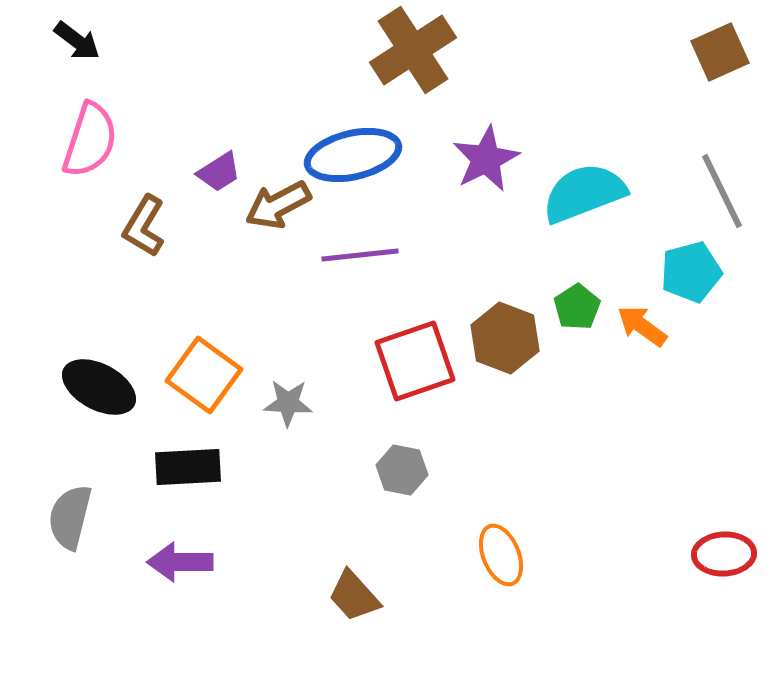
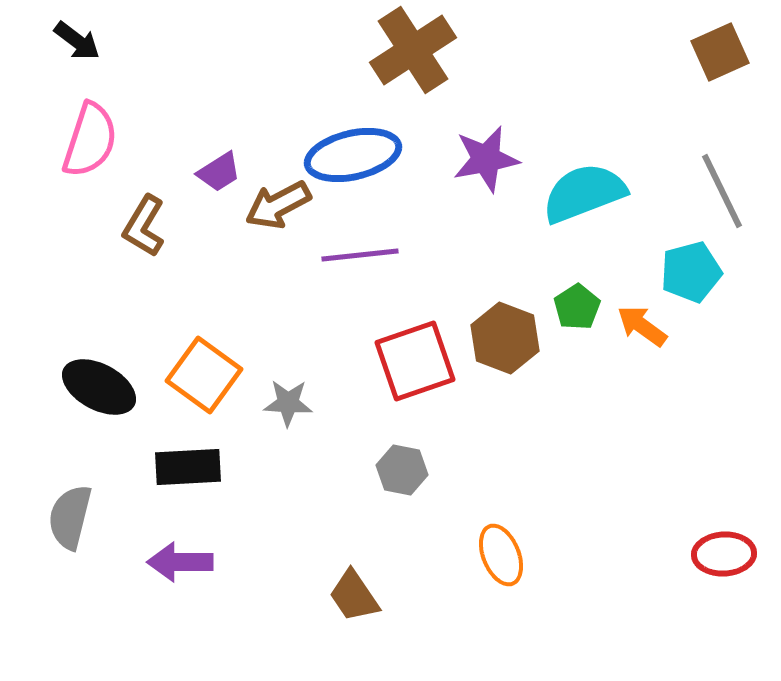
purple star: rotated 16 degrees clockwise
brown trapezoid: rotated 8 degrees clockwise
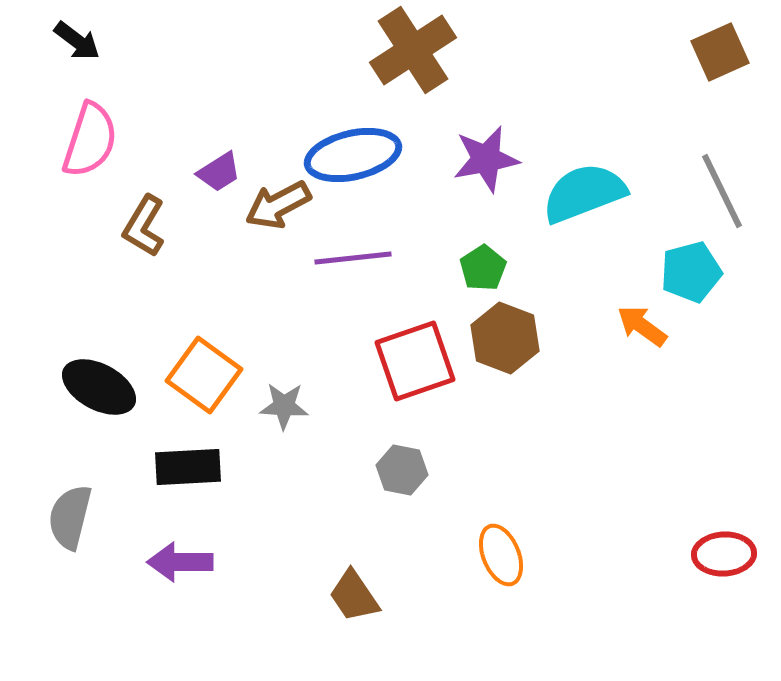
purple line: moved 7 px left, 3 px down
green pentagon: moved 94 px left, 39 px up
gray star: moved 4 px left, 3 px down
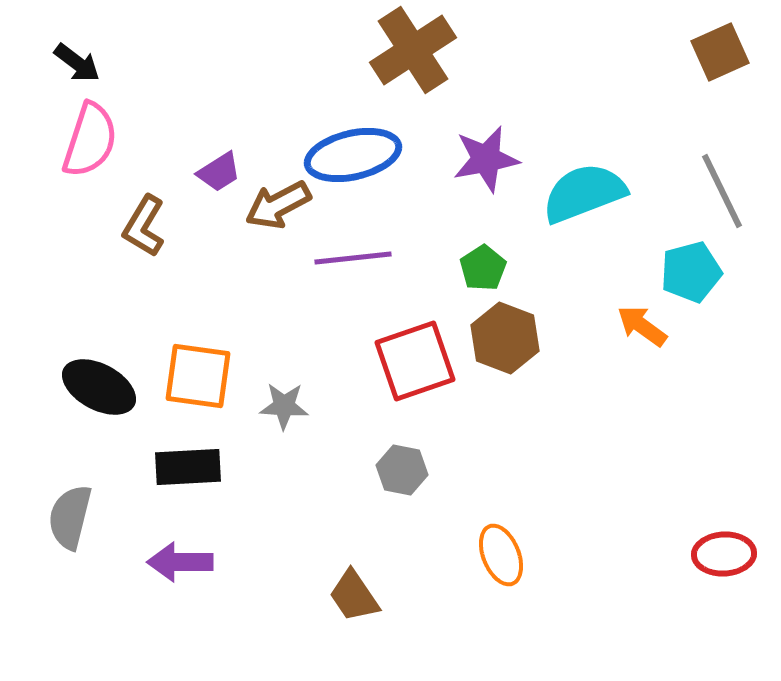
black arrow: moved 22 px down
orange square: moved 6 px left, 1 px down; rotated 28 degrees counterclockwise
